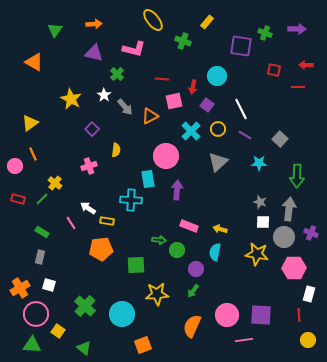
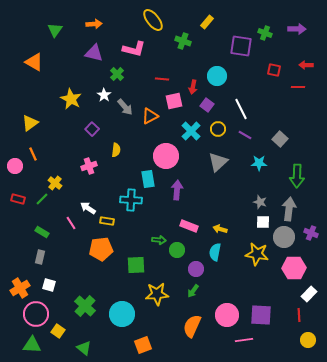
white rectangle at (309, 294): rotated 28 degrees clockwise
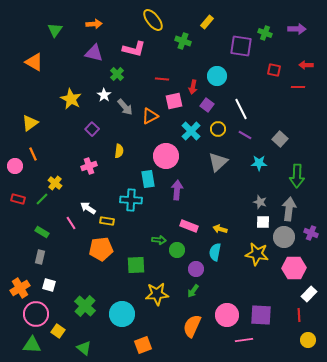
yellow semicircle at (116, 150): moved 3 px right, 1 px down
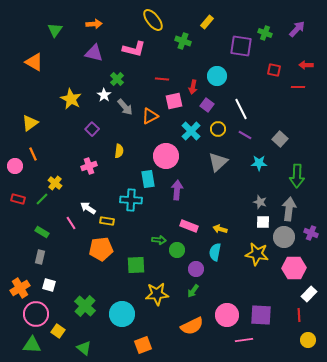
purple arrow at (297, 29): rotated 48 degrees counterclockwise
green cross at (117, 74): moved 5 px down
orange semicircle at (192, 326): rotated 140 degrees counterclockwise
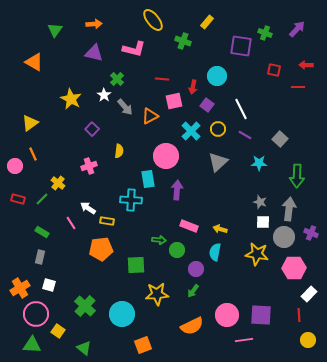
yellow cross at (55, 183): moved 3 px right
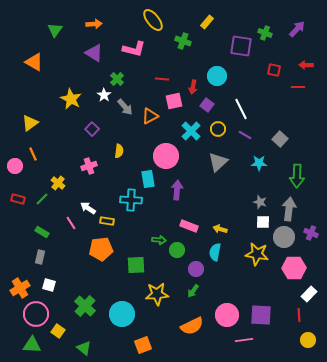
purple triangle at (94, 53): rotated 18 degrees clockwise
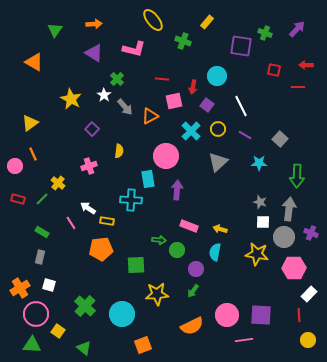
white line at (241, 109): moved 3 px up
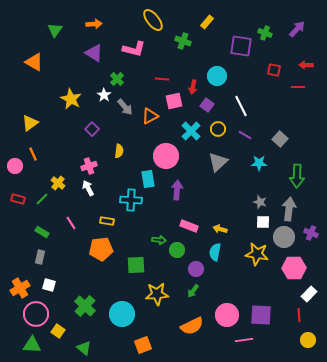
white arrow at (88, 208): moved 20 px up; rotated 28 degrees clockwise
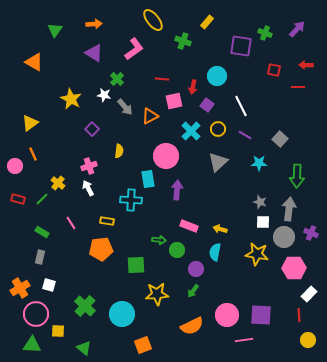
pink L-shape at (134, 49): rotated 50 degrees counterclockwise
white star at (104, 95): rotated 24 degrees counterclockwise
yellow square at (58, 331): rotated 32 degrees counterclockwise
